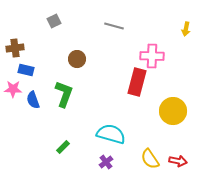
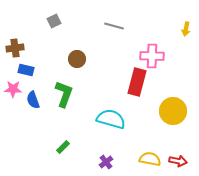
cyan semicircle: moved 15 px up
yellow semicircle: rotated 135 degrees clockwise
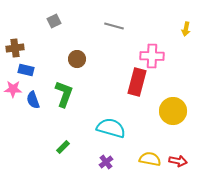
cyan semicircle: moved 9 px down
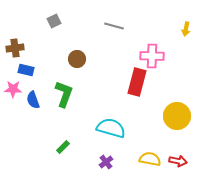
yellow circle: moved 4 px right, 5 px down
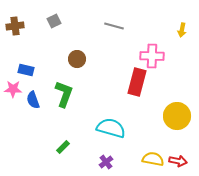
yellow arrow: moved 4 px left, 1 px down
brown cross: moved 22 px up
yellow semicircle: moved 3 px right
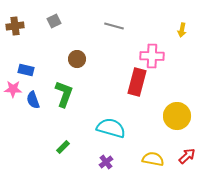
red arrow: moved 9 px right, 5 px up; rotated 54 degrees counterclockwise
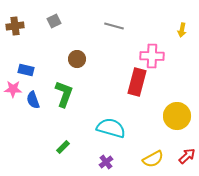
yellow semicircle: rotated 140 degrees clockwise
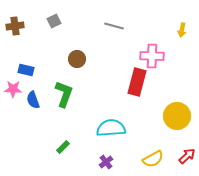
cyan semicircle: rotated 20 degrees counterclockwise
